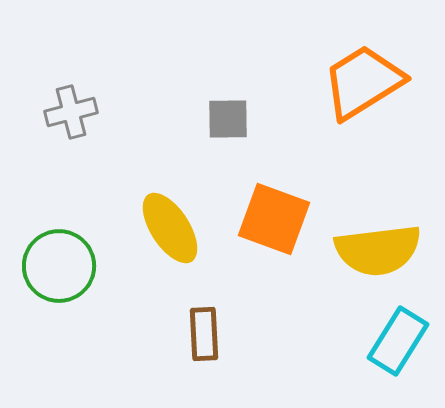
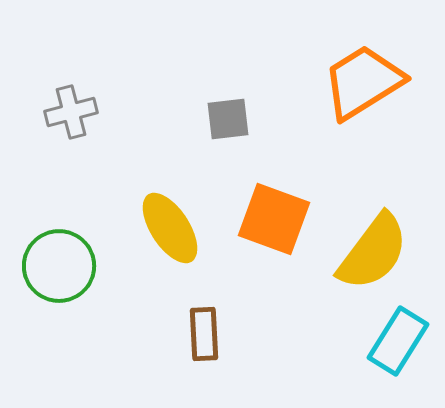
gray square: rotated 6 degrees counterclockwise
yellow semicircle: moved 5 px left, 2 px down; rotated 46 degrees counterclockwise
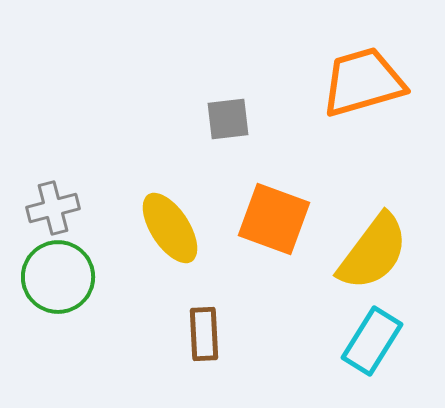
orange trapezoid: rotated 16 degrees clockwise
gray cross: moved 18 px left, 96 px down
green circle: moved 1 px left, 11 px down
cyan rectangle: moved 26 px left
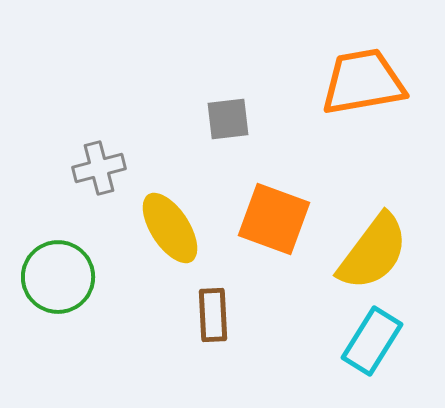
orange trapezoid: rotated 6 degrees clockwise
gray cross: moved 46 px right, 40 px up
brown rectangle: moved 9 px right, 19 px up
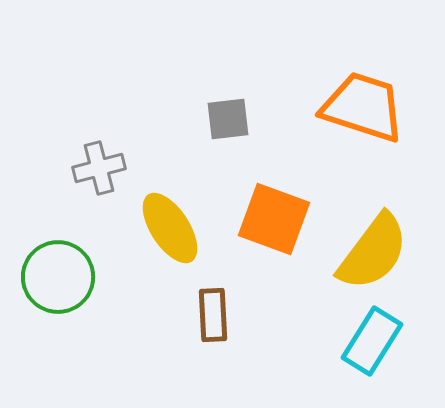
orange trapezoid: moved 25 px down; rotated 28 degrees clockwise
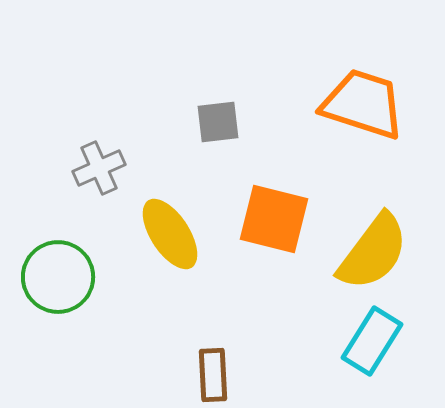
orange trapezoid: moved 3 px up
gray square: moved 10 px left, 3 px down
gray cross: rotated 9 degrees counterclockwise
orange square: rotated 6 degrees counterclockwise
yellow ellipse: moved 6 px down
brown rectangle: moved 60 px down
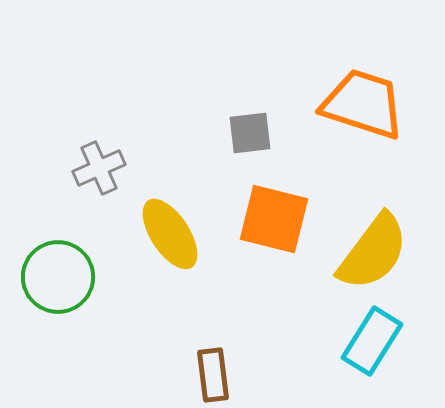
gray square: moved 32 px right, 11 px down
brown rectangle: rotated 4 degrees counterclockwise
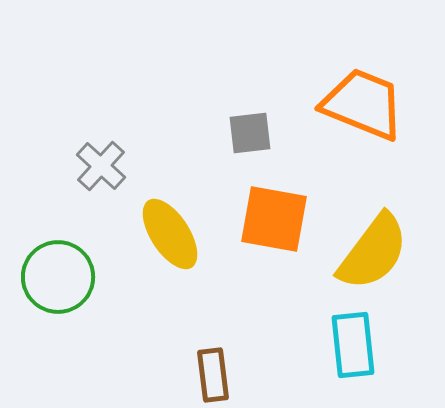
orange trapezoid: rotated 4 degrees clockwise
gray cross: moved 2 px right, 2 px up; rotated 24 degrees counterclockwise
orange square: rotated 4 degrees counterclockwise
cyan rectangle: moved 19 px left, 4 px down; rotated 38 degrees counterclockwise
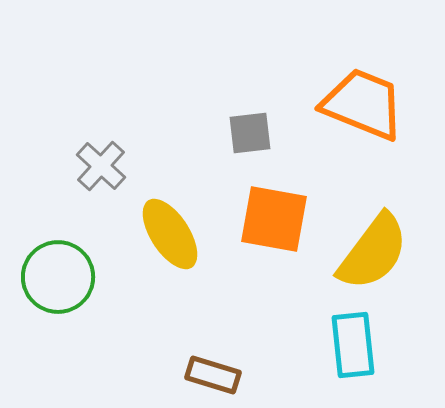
brown rectangle: rotated 66 degrees counterclockwise
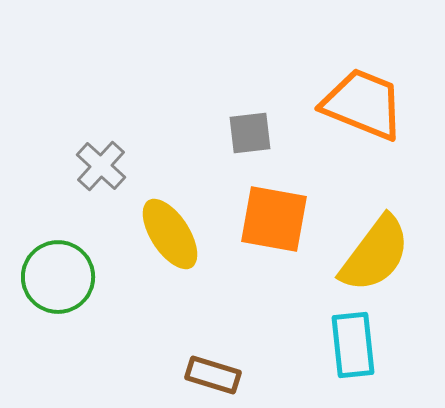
yellow semicircle: moved 2 px right, 2 px down
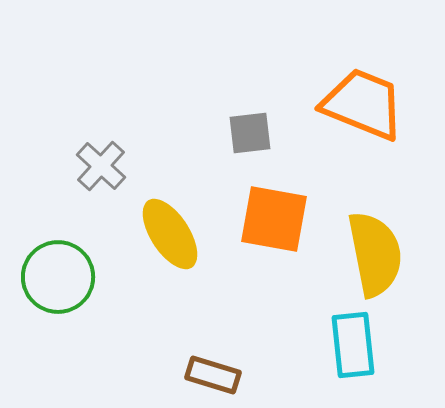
yellow semicircle: rotated 48 degrees counterclockwise
